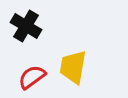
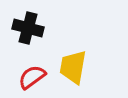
black cross: moved 2 px right, 2 px down; rotated 16 degrees counterclockwise
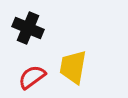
black cross: rotated 8 degrees clockwise
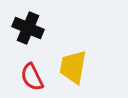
red semicircle: rotated 80 degrees counterclockwise
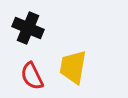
red semicircle: moved 1 px up
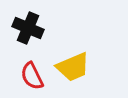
yellow trapezoid: rotated 123 degrees counterclockwise
